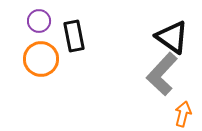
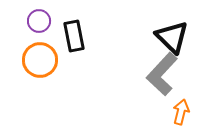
black triangle: rotated 9 degrees clockwise
orange circle: moved 1 px left, 1 px down
orange arrow: moved 2 px left, 2 px up
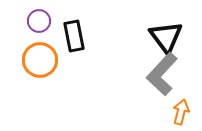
black triangle: moved 6 px left; rotated 9 degrees clockwise
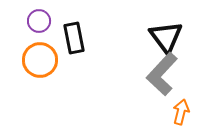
black rectangle: moved 2 px down
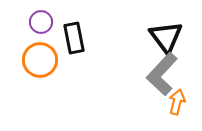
purple circle: moved 2 px right, 1 px down
orange arrow: moved 4 px left, 10 px up
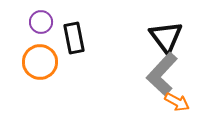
orange circle: moved 2 px down
orange arrow: rotated 105 degrees clockwise
